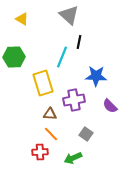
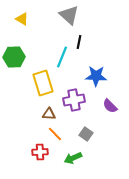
brown triangle: moved 1 px left
orange line: moved 4 px right
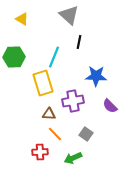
cyan line: moved 8 px left
purple cross: moved 1 px left, 1 px down
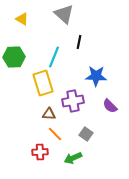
gray triangle: moved 5 px left, 1 px up
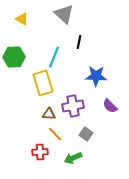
purple cross: moved 5 px down
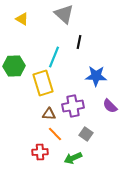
green hexagon: moved 9 px down
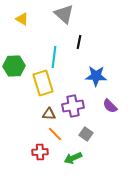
cyan line: rotated 15 degrees counterclockwise
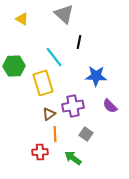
cyan line: rotated 45 degrees counterclockwise
brown triangle: rotated 40 degrees counterclockwise
orange line: rotated 42 degrees clockwise
green arrow: rotated 60 degrees clockwise
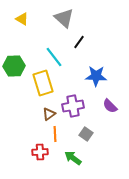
gray triangle: moved 4 px down
black line: rotated 24 degrees clockwise
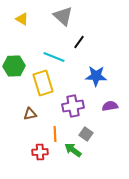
gray triangle: moved 1 px left, 2 px up
cyan line: rotated 30 degrees counterclockwise
purple semicircle: rotated 126 degrees clockwise
brown triangle: moved 19 px left; rotated 24 degrees clockwise
green arrow: moved 8 px up
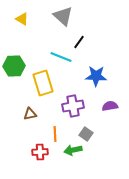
cyan line: moved 7 px right
green arrow: rotated 48 degrees counterclockwise
